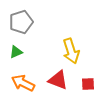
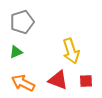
gray pentagon: moved 1 px right
red square: moved 2 px left, 3 px up
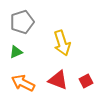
yellow arrow: moved 9 px left, 8 px up
red square: rotated 24 degrees counterclockwise
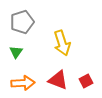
green triangle: rotated 32 degrees counterclockwise
orange arrow: rotated 150 degrees clockwise
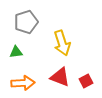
gray pentagon: moved 4 px right
green triangle: rotated 48 degrees clockwise
red triangle: moved 2 px right, 3 px up
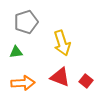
red square: rotated 24 degrees counterclockwise
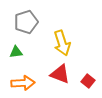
red triangle: moved 3 px up
red square: moved 2 px right
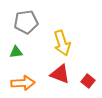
gray pentagon: rotated 10 degrees clockwise
